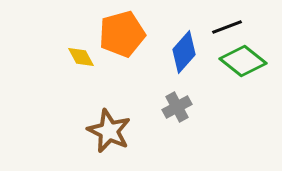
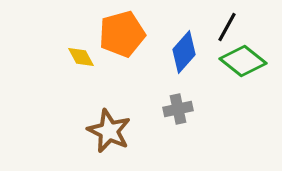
black line: rotated 40 degrees counterclockwise
gray cross: moved 1 px right, 2 px down; rotated 16 degrees clockwise
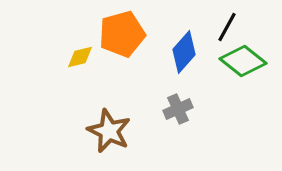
yellow diamond: moved 1 px left; rotated 76 degrees counterclockwise
gray cross: rotated 12 degrees counterclockwise
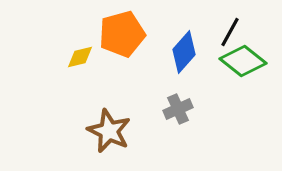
black line: moved 3 px right, 5 px down
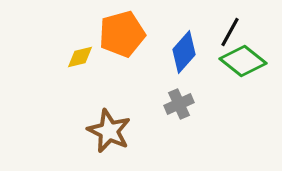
gray cross: moved 1 px right, 5 px up
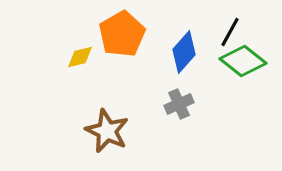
orange pentagon: rotated 15 degrees counterclockwise
brown star: moved 2 px left
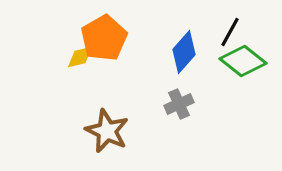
orange pentagon: moved 18 px left, 4 px down
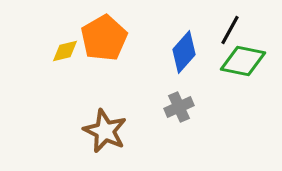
black line: moved 2 px up
yellow diamond: moved 15 px left, 6 px up
green diamond: rotated 27 degrees counterclockwise
gray cross: moved 3 px down
brown star: moved 2 px left
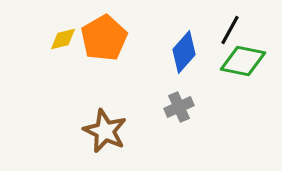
yellow diamond: moved 2 px left, 12 px up
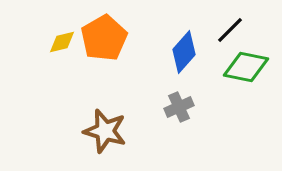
black line: rotated 16 degrees clockwise
yellow diamond: moved 1 px left, 3 px down
green diamond: moved 3 px right, 6 px down
brown star: rotated 9 degrees counterclockwise
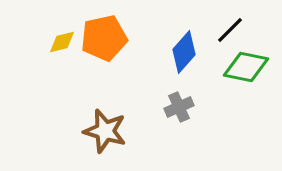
orange pentagon: rotated 18 degrees clockwise
